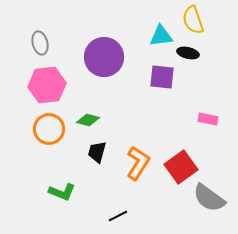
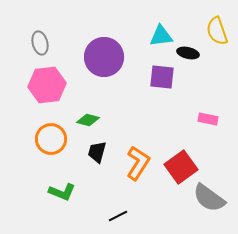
yellow semicircle: moved 24 px right, 11 px down
orange circle: moved 2 px right, 10 px down
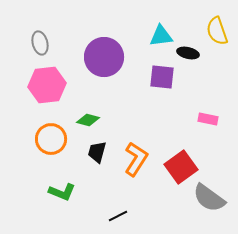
orange L-shape: moved 2 px left, 4 px up
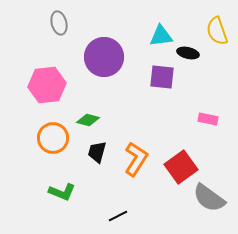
gray ellipse: moved 19 px right, 20 px up
orange circle: moved 2 px right, 1 px up
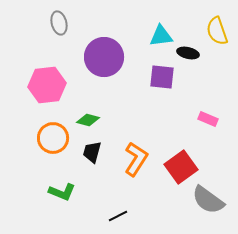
pink rectangle: rotated 12 degrees clockwise
black trapezoid: moved 5 px left
gray semicircle: moved 1 px left, 2 px down
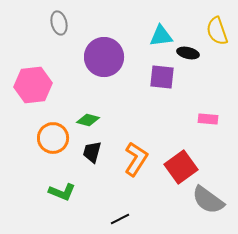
pink hexagon: moved 14 px left
pink rectangle: rotated 18 degrees counterclockwise
black line: moved 2 px right, 3 px down
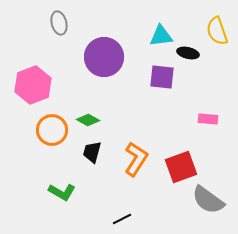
pink hexagon: rotated 15 degrees counterclockwise
green diamond: rotated 15 degrees clockwise
orange circle: moved 1 px left, 8 px up
red square: rotated 16 degrees clockwise
green L-shape: rotated 8 degrees clockwise
black line: moved 2 px right
